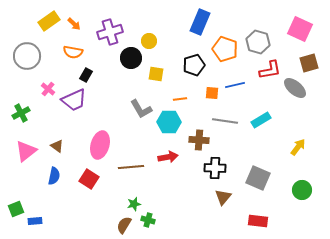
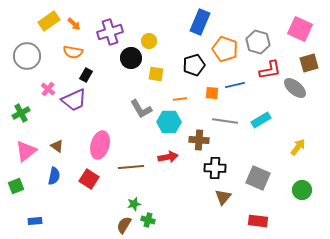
green square at (16, 209): moved 23 px up
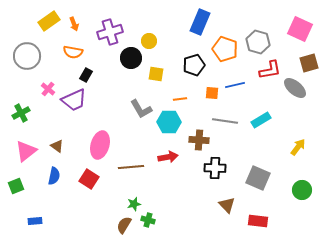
orange arrow at (74, 24): rotated 24 degrees clockwise
brown triangle at (223, 197): moved 4 px right, 8 px down; rotated 24 degrees counterclockwise
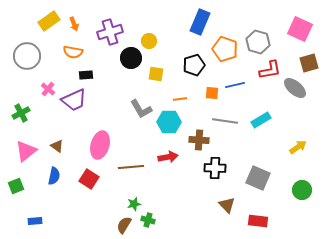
black rectangle at (86, 75): rotated 56 degrees clockwise
yellow arrow at (298, 147): rotated 18 degrees clockwise
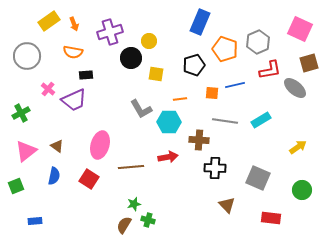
gray hexagon at (258, 42): rotated 20 degrees clockwise
red rectangle at (258, 221): moved 13 px right, 3 px up
